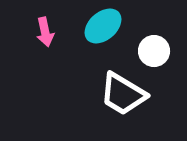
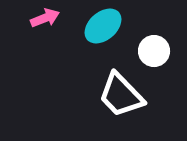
pink arrow: moved 14 px up; rotated 100 degrees counterclockwise
white trapezoid: moved 2 px left, 1 px down; rotated 15 degrees clockwise
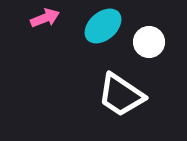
white circle: moved 5 px left, 9 px up
white trapezoid: rotated 12 degrees counterclockwise
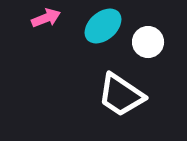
pink arrow: moved 1 px right
white circle: moved 1 px left
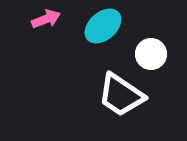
pink arrow: moved 1 px down
white circle: moved 3 px right, 12 px down
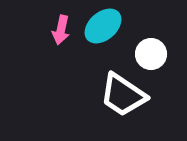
pink arrow: moved 15 px right, 11 px down; rotated 124 degrees clockwise
white trapezoid: moved 2 px right
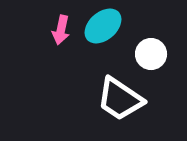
white trapezoid: moved 3 px left, 4 px down
